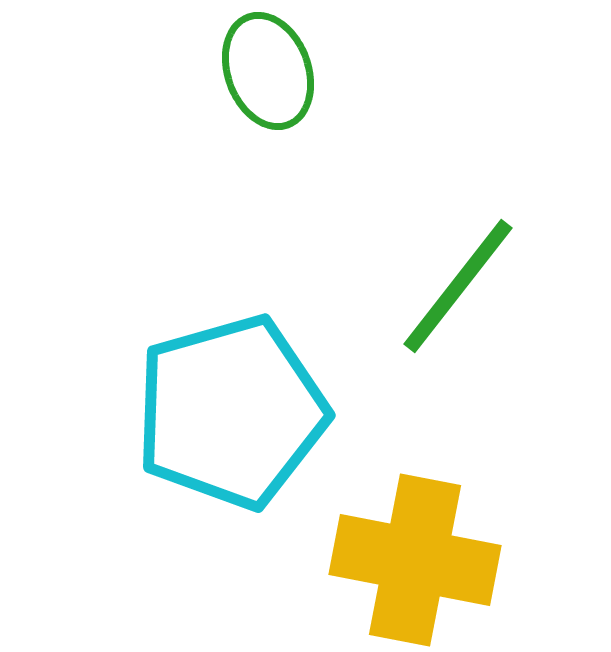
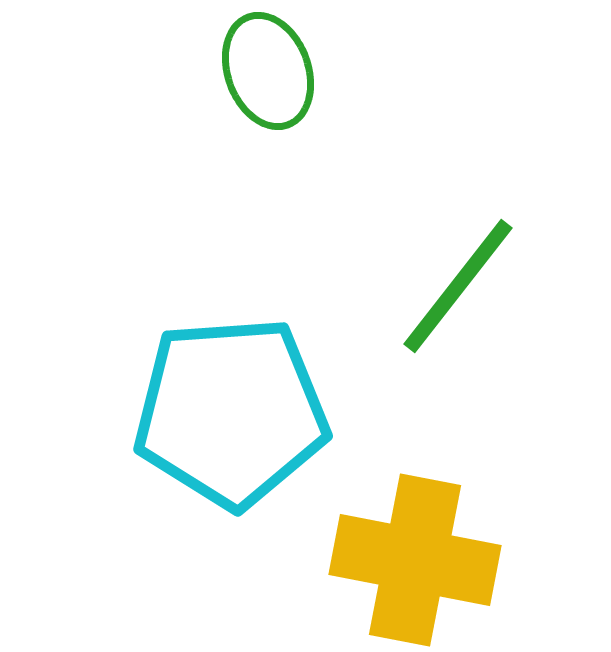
cyan pentagon: rotated 12 degrees clockwise
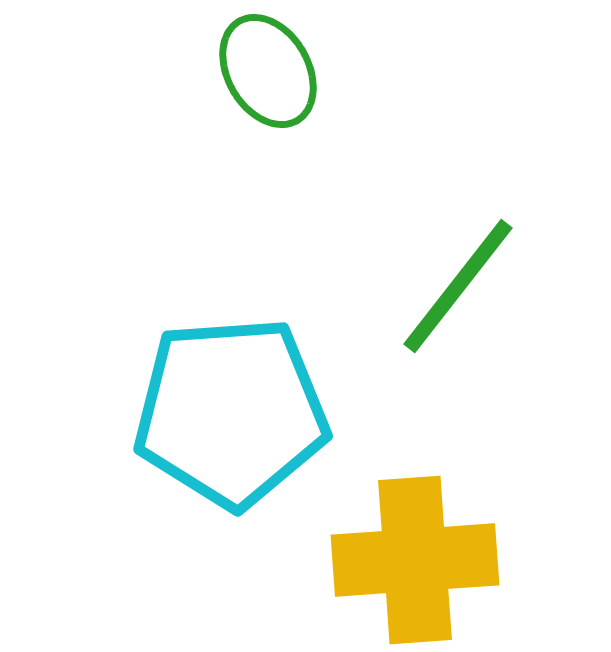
green ellipse: rotated 10 degrees counterclockwise
yellow cross: rotated 15 degrees counterclockwise
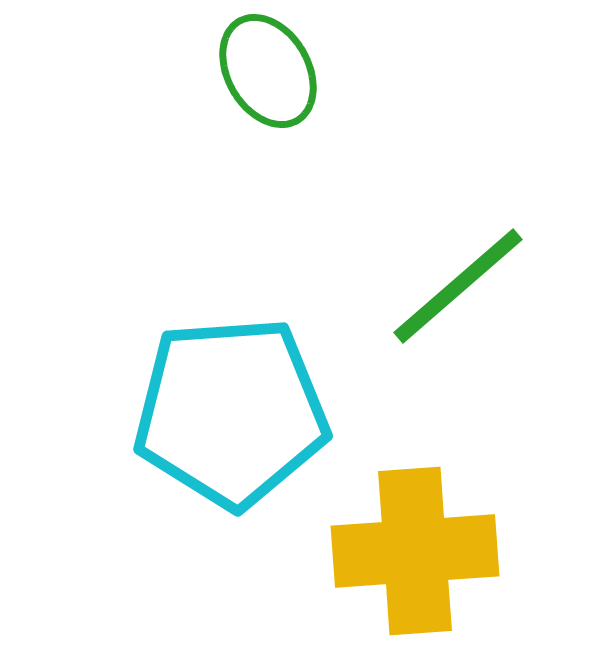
green line: rotated 11 degrees clockwise
yellow cross: moved 9 px up
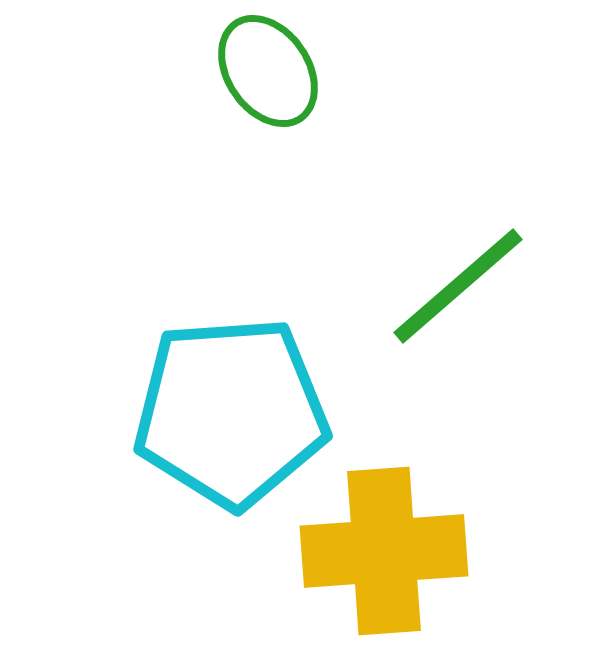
green ellipse: rotated 4 degrees counterclockwise
yellow cross: moved 31 px left
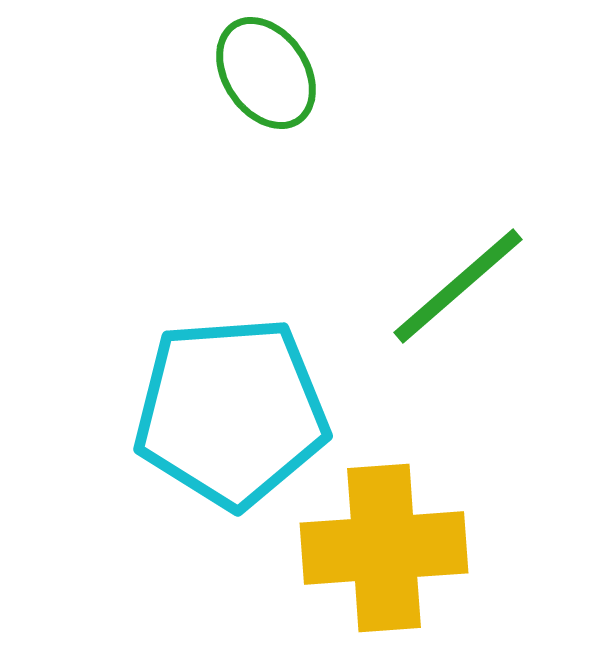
green ellipse: moved 2 px left, 2 px down
yellow cross: moved 3 px up
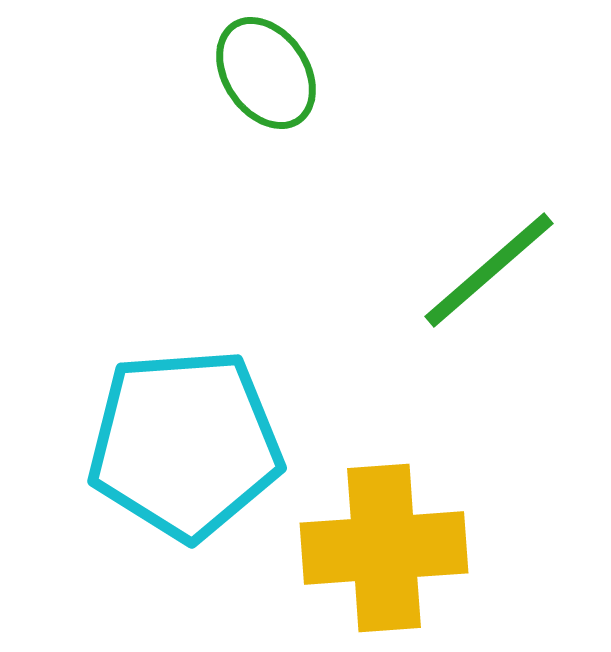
green line: moved 31 px right, 16 px up
cyan pentagon: moved 46 px left, 32 px down
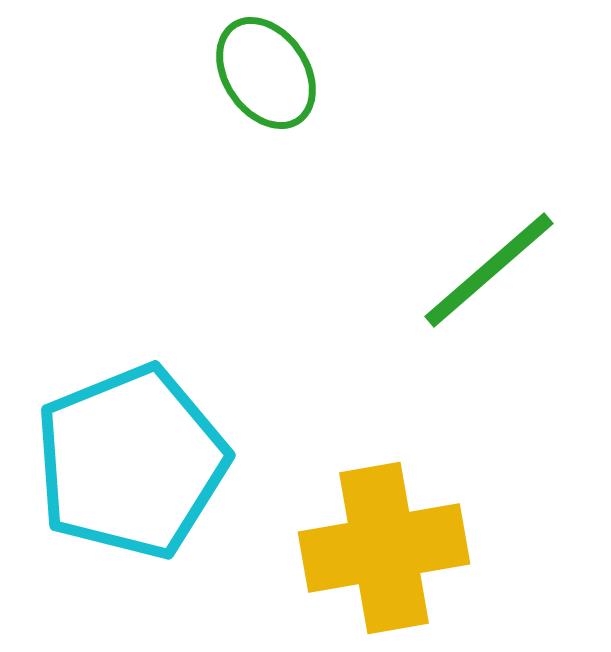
cyan pentagon: moved 54 px left, 18 px down; rotated 18 degrees counterclockwise
yellow cross: rotated 6 degrees counterclockwise
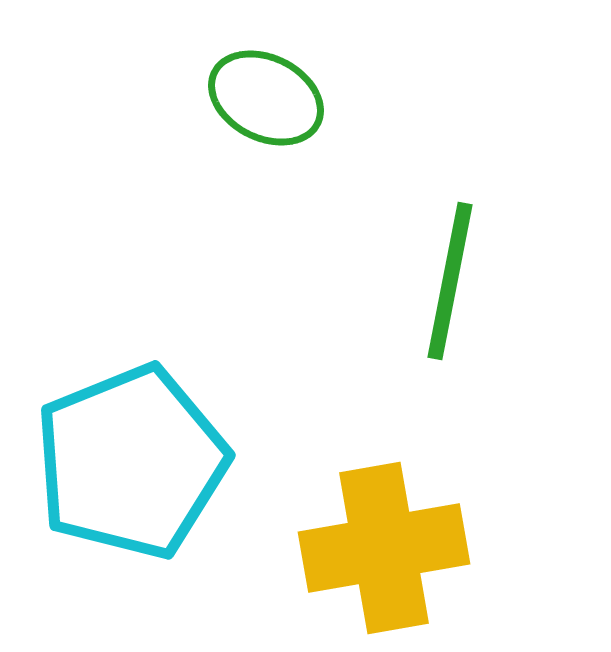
green ellipse: moved 25 px down; rotated 29 degrees counterclockwise
green line: moved 39 px left, 11 px down; rotated 38 degrees counterclockwise
